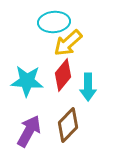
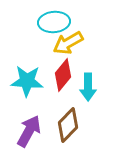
yellow arrow: rotated 12 degrees clockwise
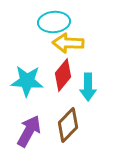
yellow arrow: rotated 32 degrees clockwise
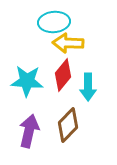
purple arrow: rotated 16 degrees counterclockwise
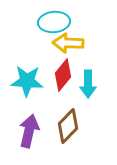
cyan arrow: moved 3 px up
brown diamond: moved 1 px down
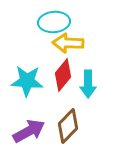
purple arrow: rotated 48 degrees clockwise
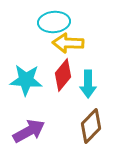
cyan star: moved 1 px left, 1 px up
brown diamond: moved 23 px right
